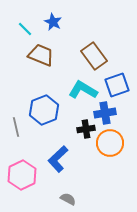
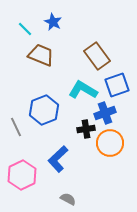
brown rectangle: moved 3 px right
blue cross: rotated 10 degrees counterclockwise
gray line: rotated 12 degrees counterclockwise
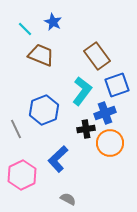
cyan L-shape: moved 1 px left, 1 px down; rotated 96 degrees clockwise
gray line: moved 2 px down
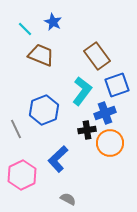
black cross: moved 1 px right, 1 px down
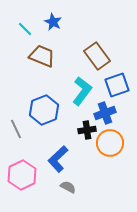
brown trapezoid: moved 1 px right, 1 px down
gray semicircle: moved 12 px up
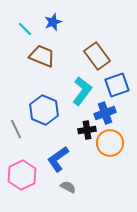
blue star: rotated 24 degrees clockwise
blue hexagon: rotated 16 degrees counterclockwise
blue L-shape: rotated 8 degrees clockwise
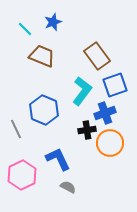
blue square: moved 2 px left
blue L-shape: rotated 100 degrees clockwise
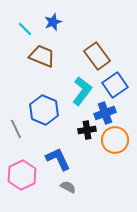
blue square: rotated 15 degrees counterclockwise
orange circle: moved 5 px right, 3 px up
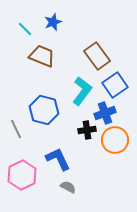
blue hexagon: rotated 8 degrees counterclockwise
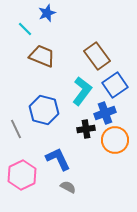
blue star: moved 6 px left, 9 px up
black cross: moved 1 px left, 1 px up
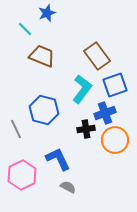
blue square: rotated 15 degrees clockwise
cyan L-shape: moved 2 px up
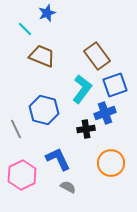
orange circle: moved 4 px left, 23 px down
